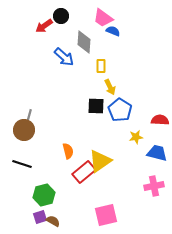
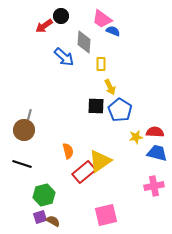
pink trapezoid: moved 1 px left, 1 px down
yellow rectangle: moved 2 px up
red semicircle: moved 5 px left, 12 px down
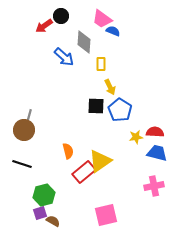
purple square: moved 4 px up
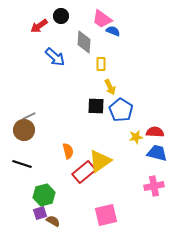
red arrow: moved 5 px left
blue arrow: moved 9 px left
blue pentagon: moved 1 px right
gray line: rotated 48 degrees clockwise
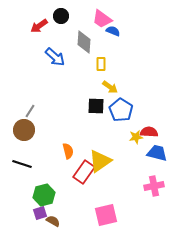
yellow arrow: rotated 28 degrees counterclockwise
gray line: moved 1 px right, 5 px up; rotated 32 degrees counterclockwise
red semicircle: moved 6 px left
red rectangle: rotated 15 degrees counterclockwise
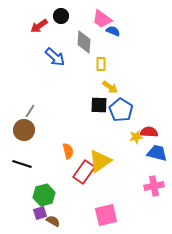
black square: moved 3 px right, 1 px up
